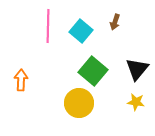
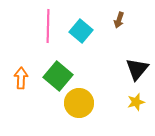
brown arrow: moved 4 px right, 2 px up
green square: moved 35 px left, 5 px down
orange arrow: moved 2 px up
yellow star: rotated 24 degrees counterclockwise
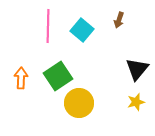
cyan square: moved 1 px right, 1 px up
green square: rotated 16 degrees clockwise
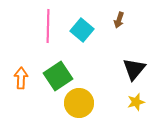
black triangle: moved 3 px left
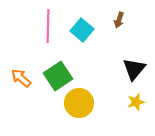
orange arrow: rotated 50 degrees counterclockwise
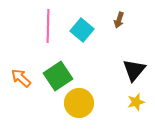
black triangle: moved 1 px down
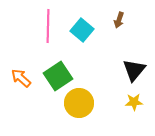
yellow star: moved 2 px left; rotated 12 degrees clockwise
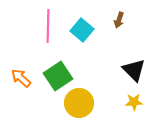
black triangle: rotated 25 degrees counterclockwise
